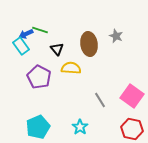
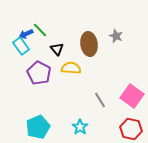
green line: rotated 28 degrees clockwise
purple pentagon: moved 4 px up
red hexagon: moved 1 px left
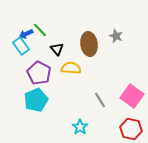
cyan pentagon: moved 2 px left, 27 px up
